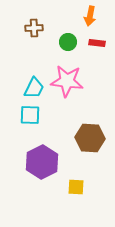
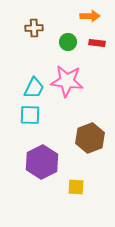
orange arrow: rotated 102 degrees counterclockwise
brown hexagon: rotated 24 degrees counterclockwise
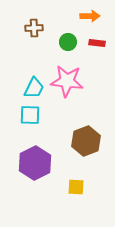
brown hexagon: moved 4 px left, 3 px down
purple hexagon: moved 7 px left, 1 px down
